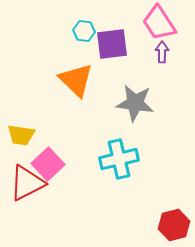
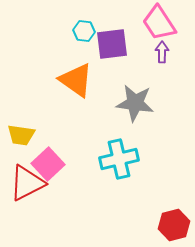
orange triangle: rotated 9 degrees counterclockwise
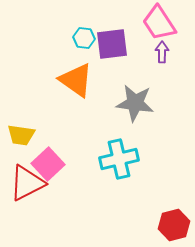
cyan hexagon: moved 7 px down
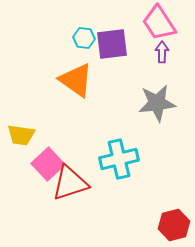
gray star: moved 22 px right; rotated 15 degrees counterclockwise
red triangle: moved 43 px right; rotated 9 degrees clockwise
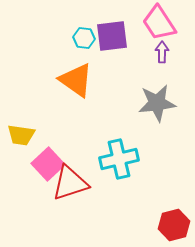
purple square: moved 8 px up
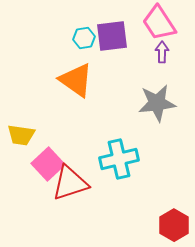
cyan hexagon: rotated 15 degrees counterclockwise
red hexagon: rotated 16 degrees counterclockwise
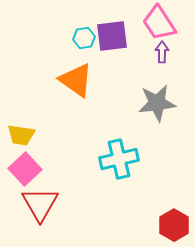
pink square: moved 23 px left, 5 px down
red triangle: moved 30 px left, 21 px down; rotated 42 degrees counterclockwise
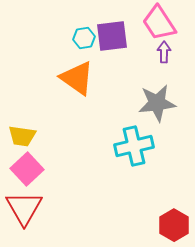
purple arrow: moved 2 px right
orange triangle: moved 1 px right, 2 px up
yellow trapezoid: moved 1 px right, 1 px down
cyan cross: moved 15 px right, 13 px up
pink square: moved 2 px right
red triangle: moved 16 px left, 4 px down
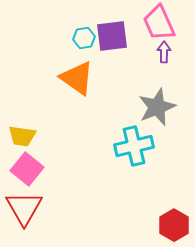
pink trapezoid: rotated 9 degrees clockwise
gray star: moved 4 px down; rotated 15 degrees counterclockwise
pink square: rotated 8 degrees counterclockwise
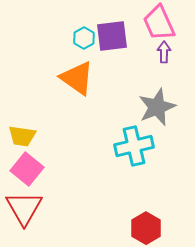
cyan hexagon: rotated 20 degrees counterclockwise
red hexagon: moved 28 px left, 3 px down
